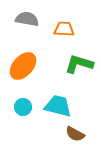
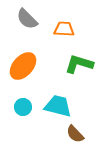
gray semicircle: rotated 145 degrees counterclockwise
brown semicircle: rotated 18 degrees clockwise
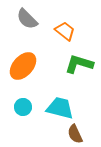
orange trapezoid: moved 1 px right, 2 px down; rotated 35 degrees clockwise
cyan trapezoid: moved 2 px right, 2 px down
brown semicircle: rotated 18 degrees clockwise
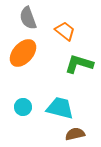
gray semicircle: moved 1 px right, 1 px up; rotated 25 degrees clockwise
orange ellipse: moved 13 px up
brown semicircle: rotated 102 degrees clockwise
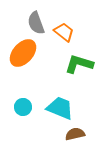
gray semicircle: moved 8 px right, 5 px down
orange trapezoid: moved 1 px left, 1 px down
cyan trapezoid: rotated 8 degrees clockwise
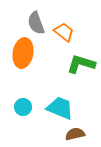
orange ellipse: rotated 32 degrees counterclockwise
green L-shape: moved 2 px right
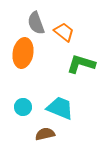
brown semicircle: moved 30 px left
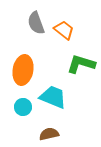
orange trapezoid: moved 2 px up
orange ellipse: moved 17 px down
cyan trapezoid: moved 7 px left, 11 px up
brown semicircle: moved 4 px right
